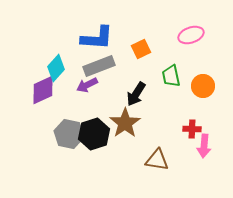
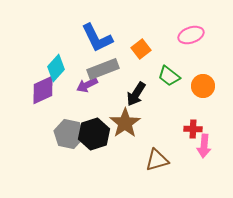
blue L-shape: rotated 60 degrees clockwise
orange square: rotated 12 degrees counterclockwise
gray rectangle: moved 4 px right, 3 px down
green trapezoid: moved 2 px left; rotated 40 degrees counterclockwise
red cross: moved 1 px right
brown triangle: rotated 25 degrees counterclockwise
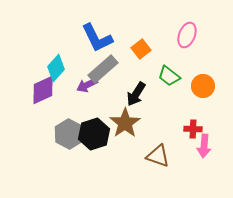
pink ellipse: moved 4 px left; rotated 50 degrees counterclockwise
gray rectangle: rotated 20 degrees counterclockwise
gray hexagon: rotated 16 degrees clockwise
brown triangle: moved 1 px right, 4 px up; rotated 35 degrees clockwise
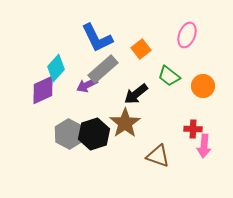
black arrow: rotated 20 degrees clockwise
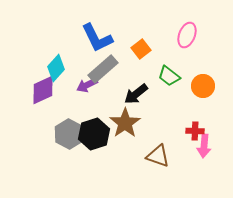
red cross: moved 2 px right, 2 px down
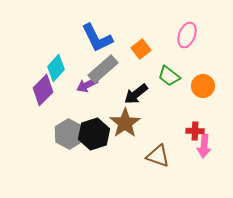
purple diamond: rotated 20 degrees counterclockwise
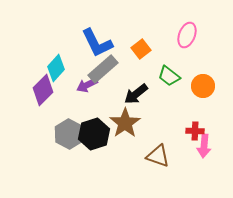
blue L-shape: moved 5 px down
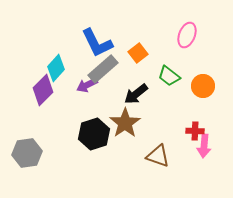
orange square: moved 3 px left, 4 px down
gray hexagon: moved 42 px left, 19 px down; rotated 24 degrees clockwise
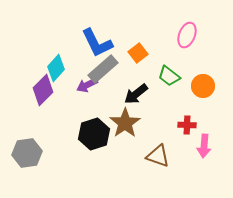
red cross: moved 8 px left, 6 px up
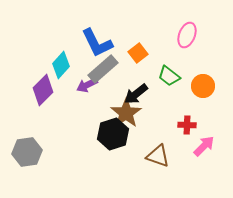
cyan diamond: moved 5 px right, 3 px up
brown star: moved 1 px right, 10 px up
black hexagon: moved 19 px right
pink arrow: rotated 140 degrees counterclockwise
gray hexagon: moved 1 px up
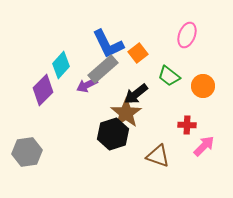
blue L-shape: moved 11 px right, 1 px down
